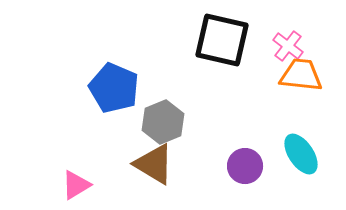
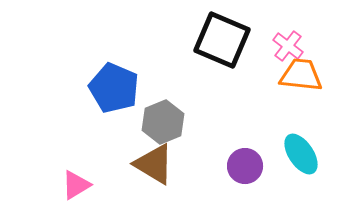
black square: rotated 10 degrees clockwise
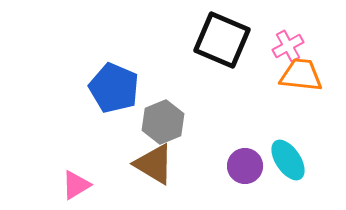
pink cross: rotated 24 degrees clockwise
cyan ellipse: moved 13 px left, 6 px down
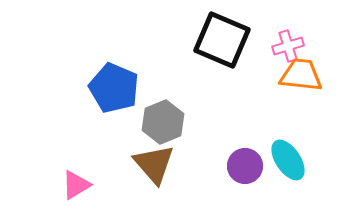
pink cross: rotated 12 degrees clockwise
brown triangle: rotated 18 degrees clockwise
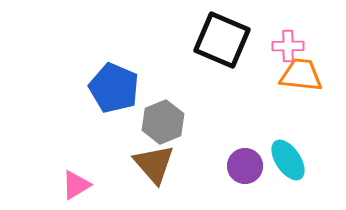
pink cross: rotated 16 degrees clockwise
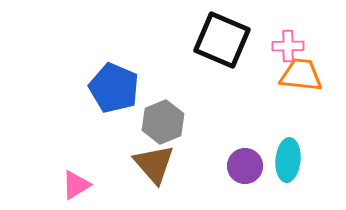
cyan ellipse: rotated 39 degrees clockwise
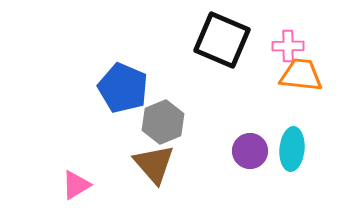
blue pentagon: moved 9 px right
cyan ellipse: moved 4 px right, 11 px up
purple circle: moved 5 px right, 15 px up
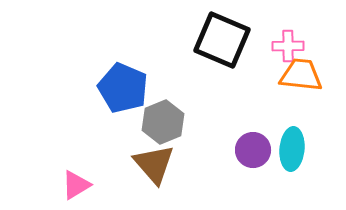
purple circle: moved 3 px right, 1 px up
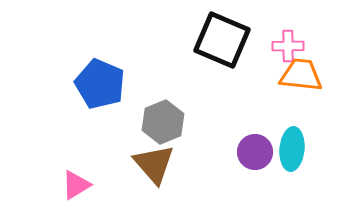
blue pentagon: moved 23 px left, 4 px up
purple circle: moved 2 px right, 2 px down
